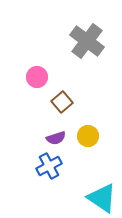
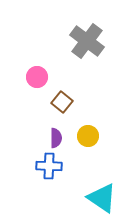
brown square: rotated 10 degrees counterclockwise
purple semicircle: rotated 72 degrees counterclockwise
blue cross: rotated 30 degrees clockwise
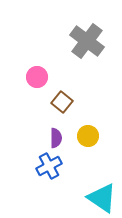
blue cross: rotated 30 degrees counterclockwise
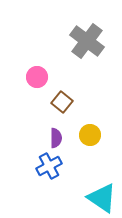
yellow circle: moved 2 px right, 1 px up
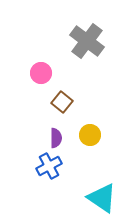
pink circle: moved 4 px right, 4 px up
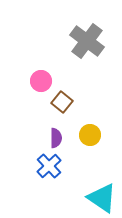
pink circle: moved 8 px down
blue cross: rotated 15 degrees counterclockwise
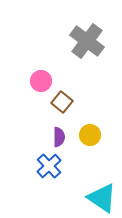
purple semicircle: moved 3 px right, 1 px up
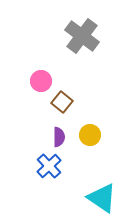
gray cross: moved 5 px left, 5 px up
